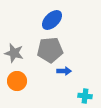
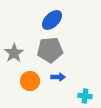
gray star: rotated 24 degrees clockwise
blue arrow: moved 6 px left, 6 px down
orange circle: moved 13 px right
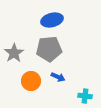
blue ellipse: rotated 30 degrees clockwise
gray pentagon: moved 1 px left, 1 px up
blue arrow: rotated 24 degrees clockwise
orange circle: moved 1 px right
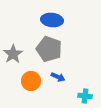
blue ellipse: rotated 20 degrees clockwise
gray pentagon: rotated 25 degrees clockwise
gray star: moved 1 px left, 1 px down
